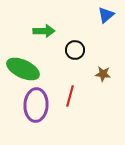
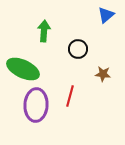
green arrow: rotated 85 degrees counterclockwise
black circle: moved 3 px right, 1 px up
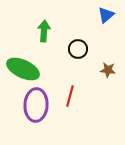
brown star: moved 5 px right, 4 px up
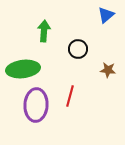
green ellipse: rotated 32 degrees counterclockwise
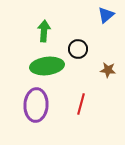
green ellipse: moved 24 px right, 3 px up
red line: moved 11 px right, 8 px down
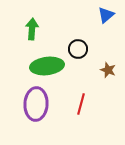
green arrow: moved 12 px left, 2 px up
brown star: rotated 14 degrees clockwise
purple ellipse: moved 1 px up
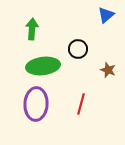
green ellipse: moved 4 px left
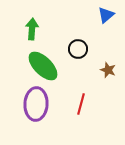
green ellipse: rotated 52 degrees clockwise
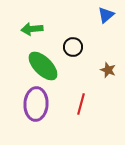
green arrow: rotated 100 degrees counterclockwise
black circle: moved 5 px left, 2 px up
